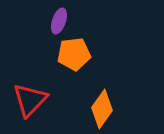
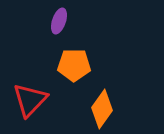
orange pentagon: moved 11 px down; rotated 8 degrees clockwise
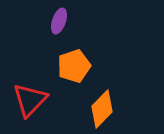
orange pentagon: moved 1 px down; rotated 20 degrees counterclockwise
orange diamond: rotated 9 degrees clockwise
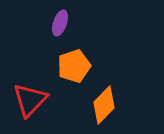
purple ellipse: moved 1 px right, 2 px down
orange diamond: moved 2 px right, 4 px up
